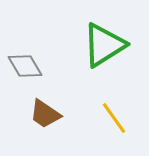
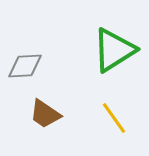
green triangle: moved 10 px right, 5 px down
gray diamond: rotated 63 degrees counterclockwise
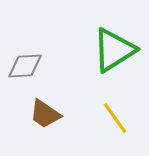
yellow line: moved 1 px right
